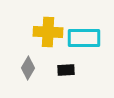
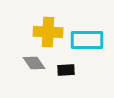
cyan rectangle: moved 3 px right, 2 px down
gray diamond: moved 6 px right, 5 px up; rotated 65 degrees counterclockwise
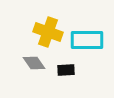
yellow cross: rotated 16 degrees clockwise
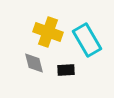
cyan rectangle: rotated 60 degrees clockwise
gray diamond: rotated 20 degrees clockwise
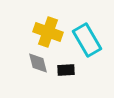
gray diamond: moved 4 px right
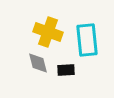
cyan rectangle: rotated 24 degrees clockwise
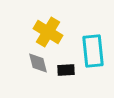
yellow cross: rotated 12 degrees clockwise
cyan rectangle: moved 6 px right, 11 px down
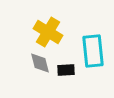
gray diamond: moved 2 px right
